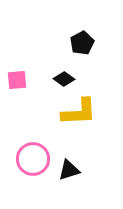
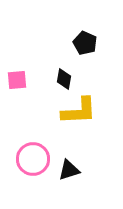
black pentagon: moved 3 px right; rotated 20 degrees counterclockwise
black diamond: rotated 65 degrees clockwise
yellow L-shape: moved 1 px up
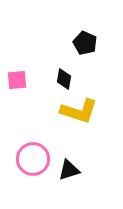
yellow L-shape: rotated 21 degrees clockwise
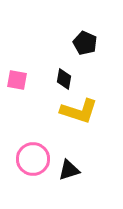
pink square: rotated 15 degrees clockwise
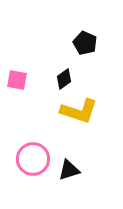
black diamond: rotated 45 degrees clockwise
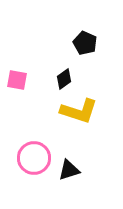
pink circle: moved 1 px right, 1 px up
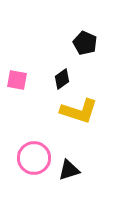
black diamond: moved 2 px left
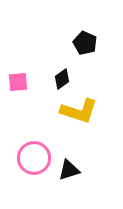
pink square: moved 1 px right, 2 px down; rotated 15 degrees counterclockwise
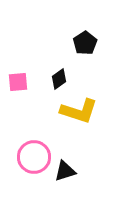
black pentagon: rotated 15 degrees clockwise
black diamond: moved 3 px left
pink circle: moved 1 px up
black triangle: moved 4 px left, 1 px down
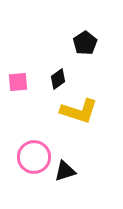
black diamond: moved 1 px left
